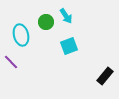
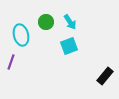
cyan arrow: moved 4 px right, 6 px down
purple line: rotated 63 degrees clockwise
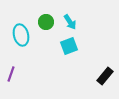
purple line: moved 12 px down
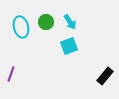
cyan ellipse: moved 8 px up
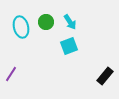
purple line: rotated 14 degrees clockwise
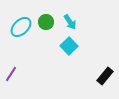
cyan ellipse: rotated 60 degrees clockwise
cyan square: rotated 24 degrees counterclockwise
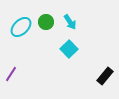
cyan square: moved 3 px down
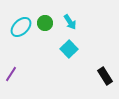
green circle: moved 1 px left, 1 px down
black rectangle: rotated 72 degrees counterclockwise
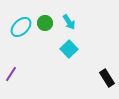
cyan arrow: moved 1 px left
black rectangle: moved 2 px right, 2 px down
